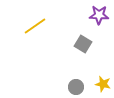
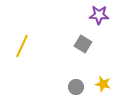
yellow line: moved 13 px left, 20 px down; rotated 30 degrees counterclockwise
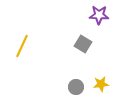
yellow star: moved 2 px left; rotated 21 degrees counterclockwise
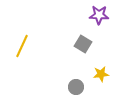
yellow star: moved 10 px up
